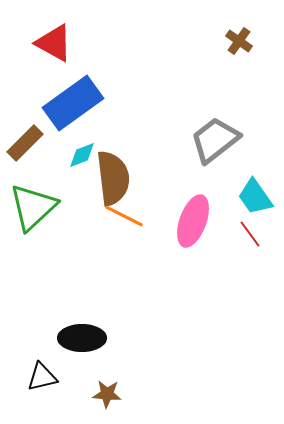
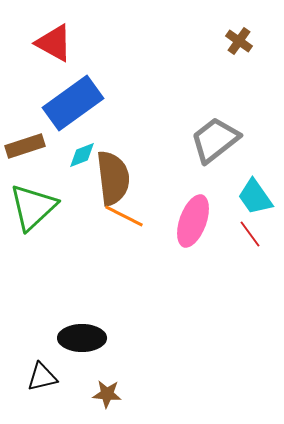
brown rectangle: moved 3 px down; rotated 27 degrees clockwise
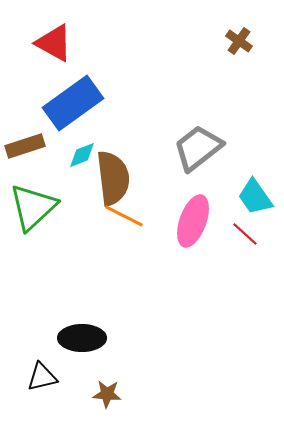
gray trapezoid: moved 17 px left, 8 px down
red line: moved 5 px left; rotated 12 degrees counterclockwise
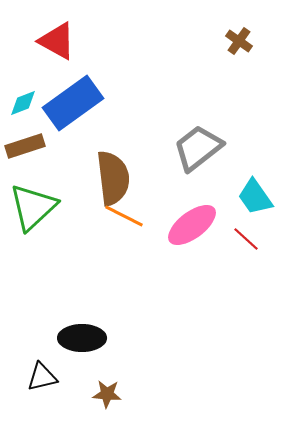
red triangle: moved 3 px right, 2 px up
cyan diamond: moved 59 px left, 52 px up
pink ellipse: moved 1 px left, 4 px down; rotated 33 degrees clockwise
red line: moved 1 px right, 5 px down
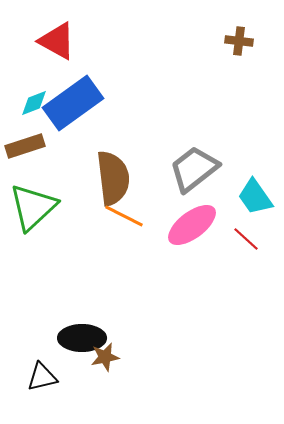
brown cross: rotated 28 degrees counterclockwise
cyan diamond: moved 11 px right
gray trapezoid: moved 4 px left, 21 px down
brown star: moved 2 px left, 37 px up; rotated 16 degrees counterclockwise
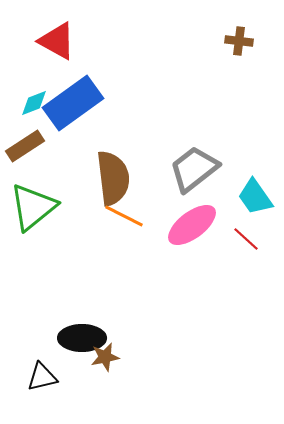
brown rectangle: rotated 15 degrees counterclockwise
green triangle: rotated 4 degrees clockwise
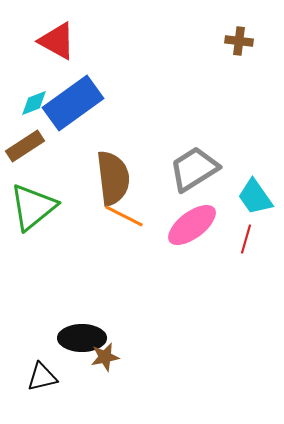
gray trapezoid: rotated 6 degrees clockwise
red line: rotated 64 degrees clockwise
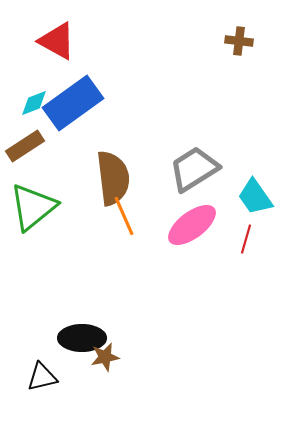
orange line: rotated 39 degrees clockwise
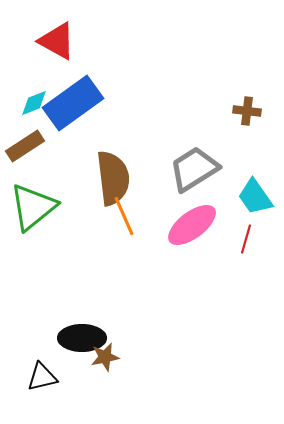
brown cross: moved 8 px right, 70 px down
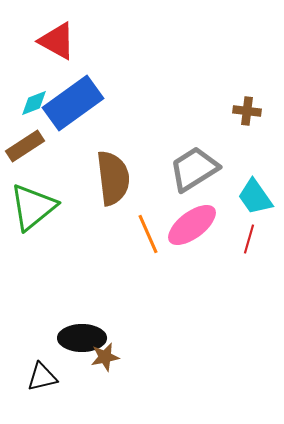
orange line: moved 24 px right, 18 px down
red line: moved 3 px right
